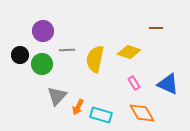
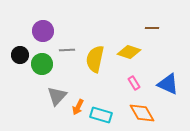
brown line: moved 4 px left
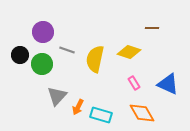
purple circle: moved 1 px down
gray line: rotated 21 degrees clockwise
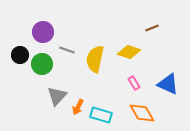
brown line: rotated 24 degrees counterclockwise
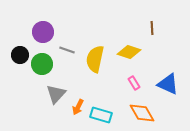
brown line: rotated 72 degrees counterclockwise
gray triangle: moved 1 px left, 2 px up
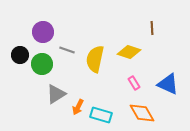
gray triangle: rotated 15 degrees clockwise
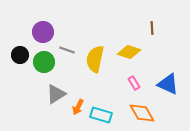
green circle: moved 2 px right, 2 px up
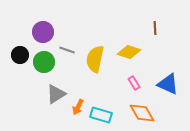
brown line: moved 3 px right
